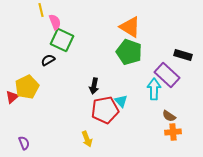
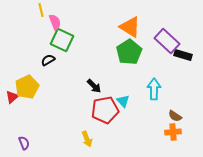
green pentagon: rotated 20 degrees clockwise
purple rectangle: moved 34 px up
black arrow: rotated 56 degrees counterclockwise
cyan triangle: moved 2 px right
brown semicircle: moved 6 px right
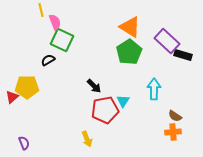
yellow pentagon: rotated 25 degrees clockwise
cyan triangle: rotated 16 degrees clockwise
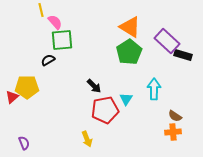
pink semicircle: rotated 21 degrees counterclockwise
green square: rotated 30 degrees counterclockwise
cyan triangle: moved 3 px right, 2 px up
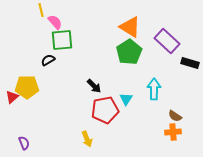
black rectangle: moved 7 px right, 8 px down
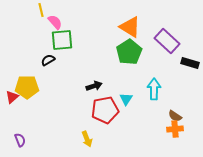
black arrow: rotated 63 degrees counterclockwise
orange cross: moved 2 px right, 3 px up
purple semicircle: moved 4 px left, 3 px up
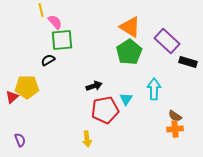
black rectangle: moved 2 px left, 1 px up
yellow arrow: rotated 14 degrees clockwise
